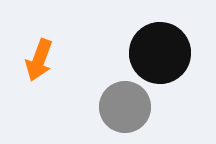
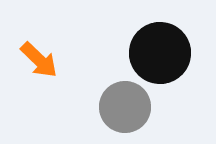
orange arrow: rotated 66 degrees counterclockwise
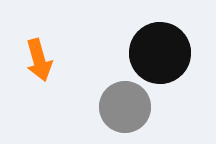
orange arrow: rotated 30 degrees clockwise
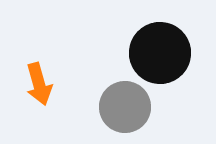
orange arrow: moved 24 px down
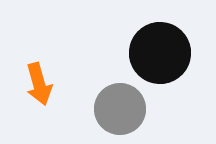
gray circle: moved 5 px left, 2 px down
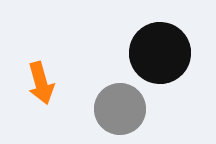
orange arrow: moved 2 px right, 1 px up
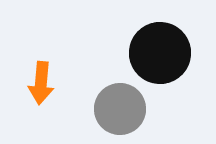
orange arrow: rotated 21 degrees clockwise
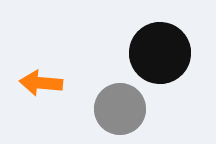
orange arrow: rotated 90 degrees clockwise
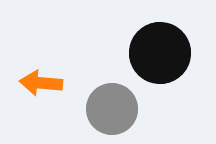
gray circle: moved 8 px left
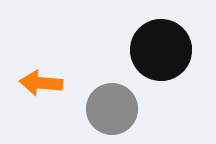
black circle: moved 1 px right, 3 px up
